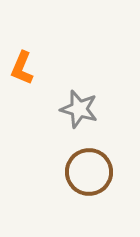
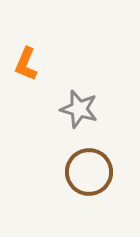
orange L-shape: moved 4 px right, 4 px up
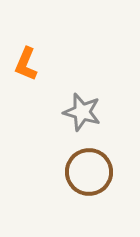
gray star: moved 3 px right, 3 px down
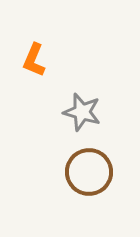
orange L-shape: moved 8 px right, 4 px up
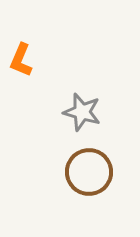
orange L-shape: moved 13 px left
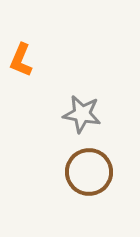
gray star: moved 2 px down; rotated 6 degrees counterclockwise
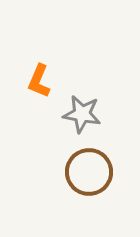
orange L-shape: moved 18 px right, 21 px down
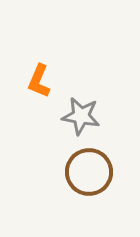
gray star: moved 1 px left, 2 px down
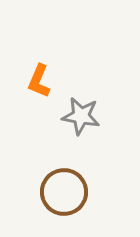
brown circle: moved 25 px left, 20 px down
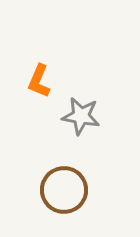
brown circle: moved 2 px up
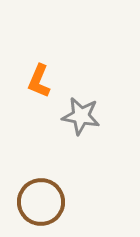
brown circle: moved 23 px left, 12 px down
